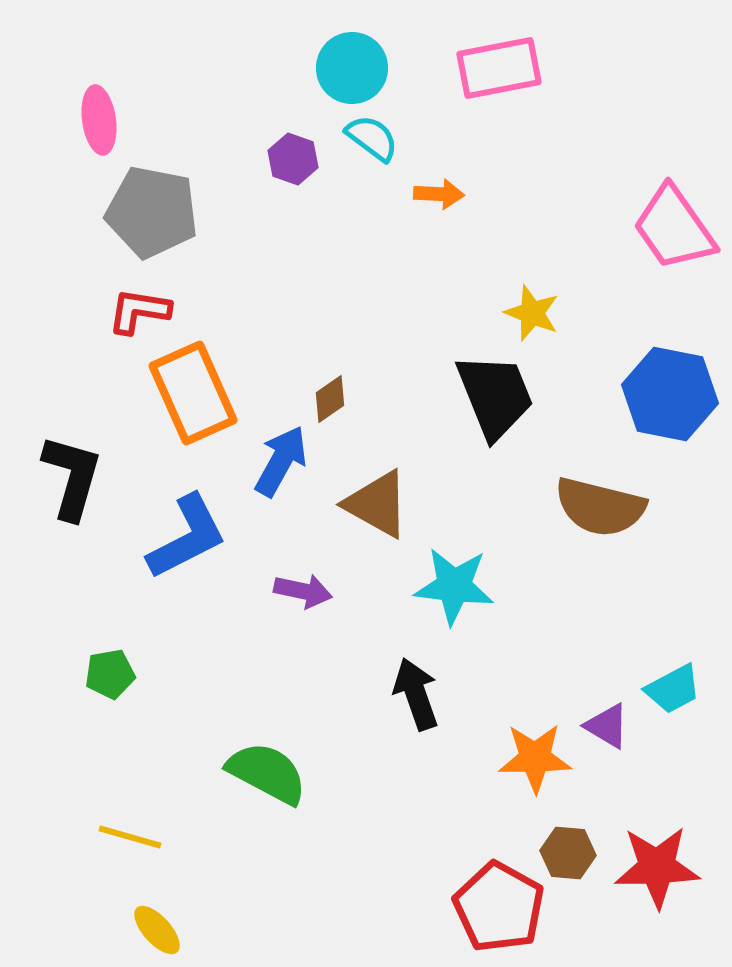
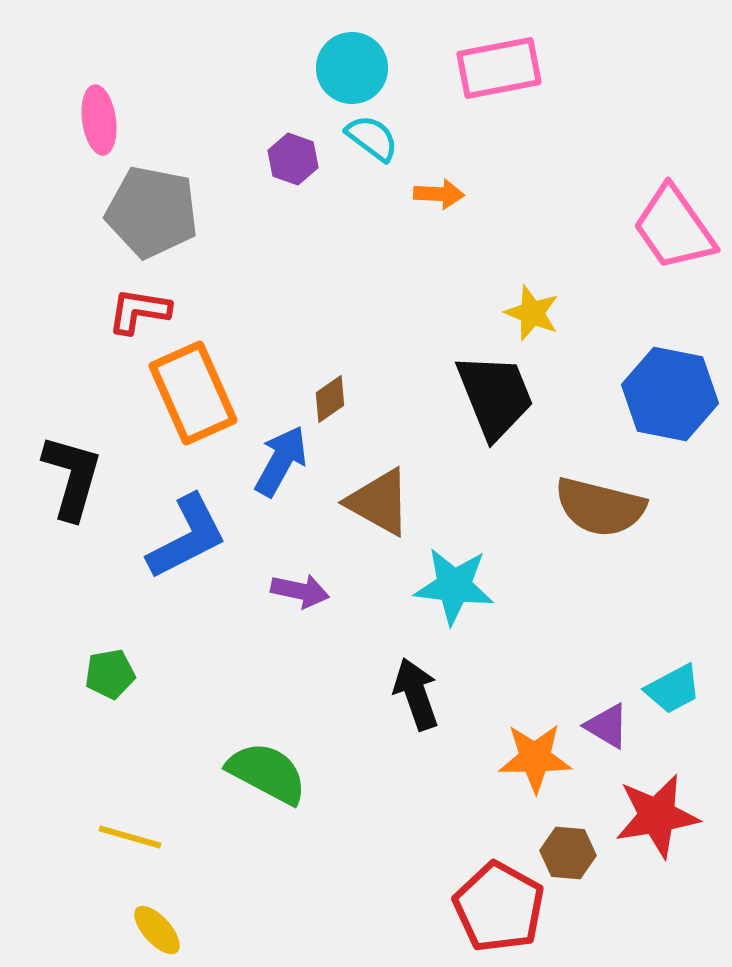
brown triangle: moved 2 px right, 2 px up
purple arrow: moved 3 px left
red star: moved 51 px up; rotated 8 degrees counterclockwise
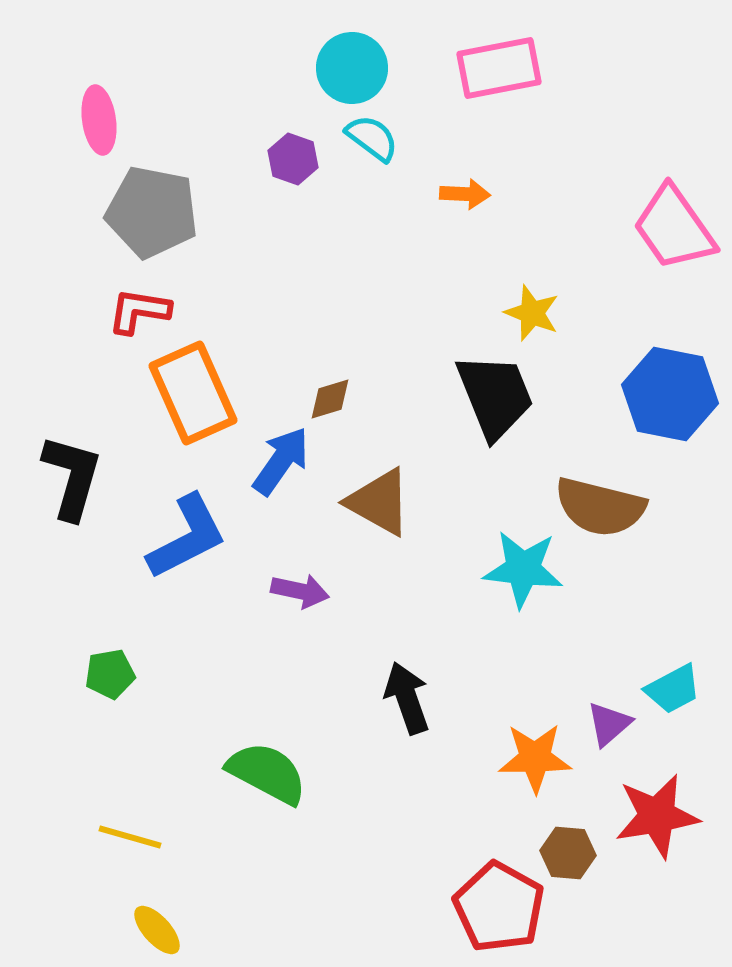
orange arrow: moved 26 px right
brown diamond: rotated 18 degrees clockwise
blue arrow: rotated 6 degrees clockwise
cyan star: moved 69 px right, 17 px up
black arrow: moved 9 px left, 4 px down
purple triangle: moved 2 px right, 2 px up; rotated 48 degrees clockwise
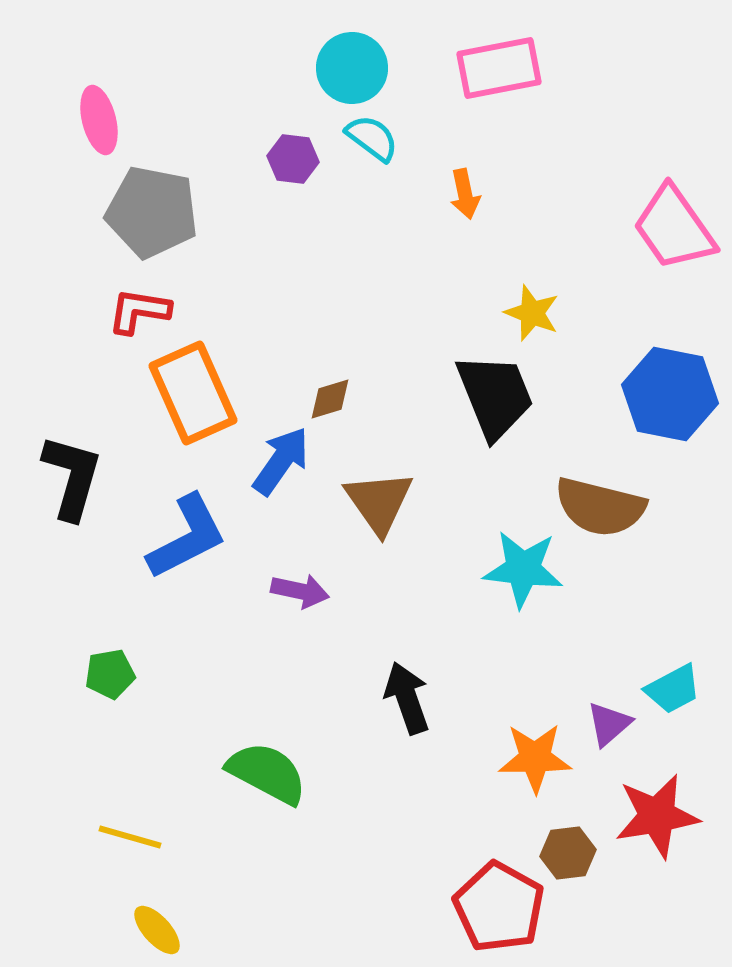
pink ellipse: rotated 6 degrees counterclockwise
purple hexagon: rotated 12 degrees counterclockwise
orange arrow: rotated 75 degrees clockwise
brown triangle: rotated 26 degrees clockwise
brown hexagon: rotated 12 degrees counterclockwise
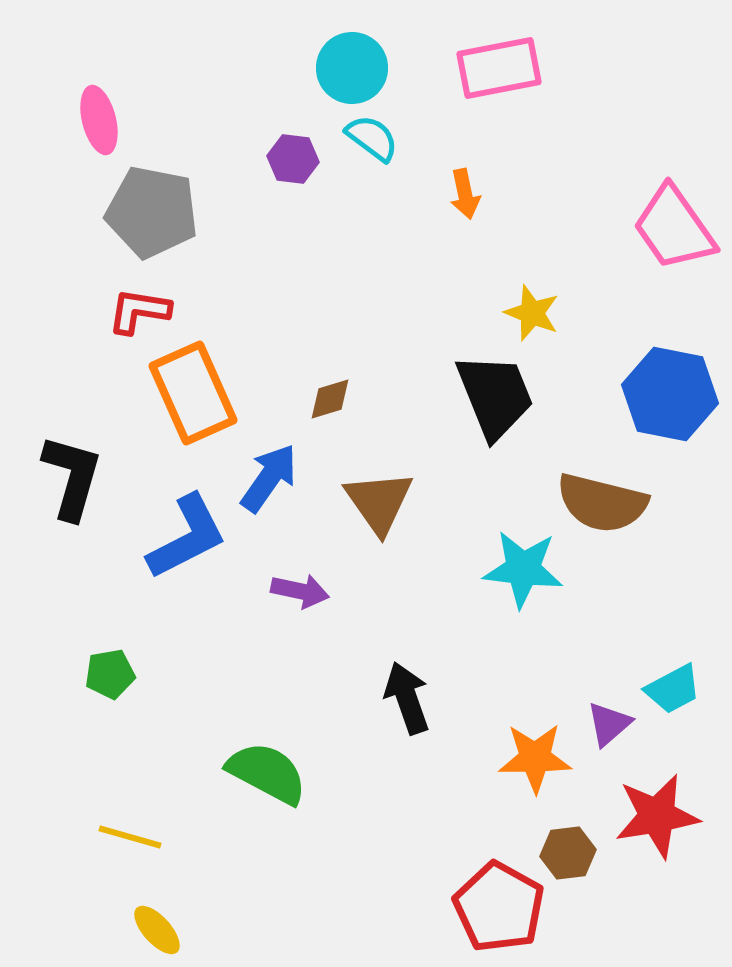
blue arrow: moved 12 px left, 17 px down
brown semicircle: moved 2 px right, 4 px up
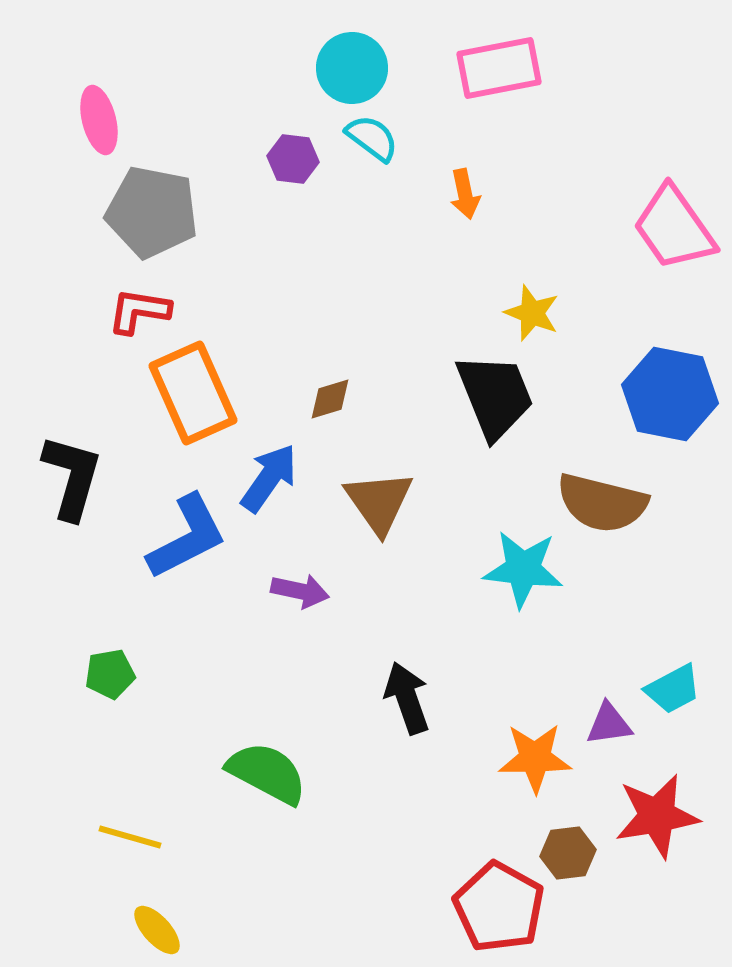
purple triangle: rotated 33 degrees clockwise
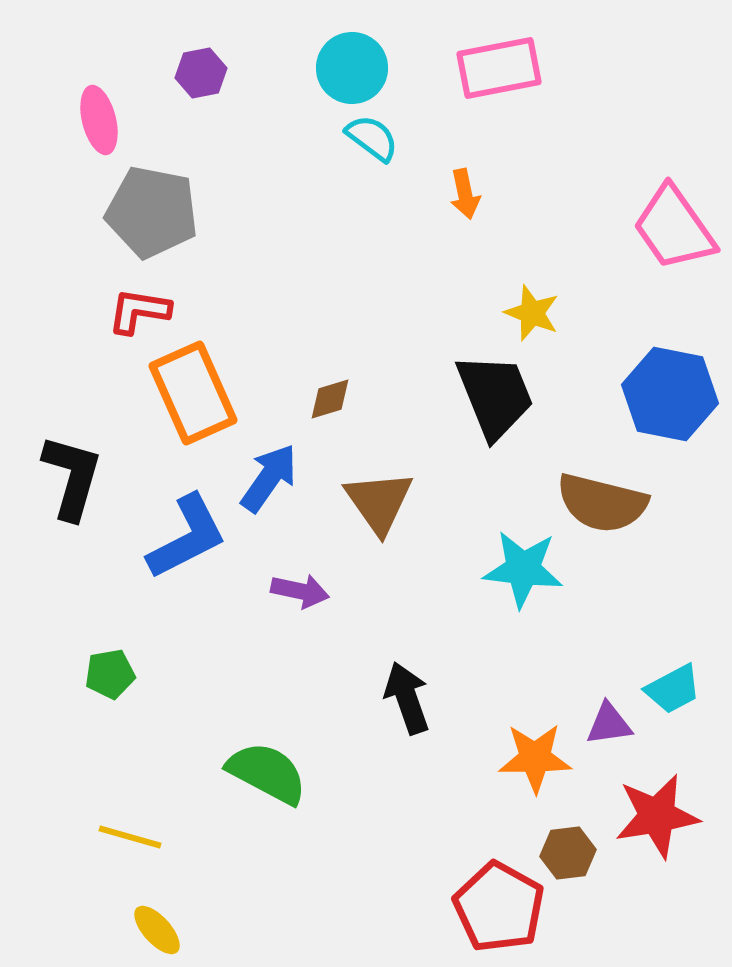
purple hexagon: moved 92 px left, 86 px up; rotated 18 degrees counterclockwise
